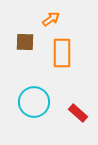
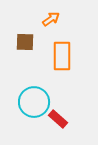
orange rectangle: moved 3 px down
red rectangle: moved 20 px left, 6 px down
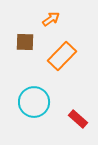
orange rectangle: rotated 44 degrees clockwise
red rectangle: moved 20 px right
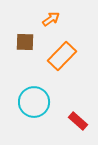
red rectangle: moved 2 px down
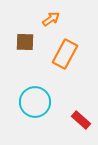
orange rectangle: moved 3 px right, 2 px up; rotated 16 degrees counterclockwise
cyan circle: moved 1 px right
red rectangle: moved 3 px right, 1 px up
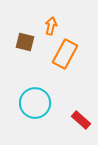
orange arrow: moved 7 px down; rotated 42 degrees counterclockwise
brown square: rotated 12 degrees clockwise
cyan circle: moved 1 px down
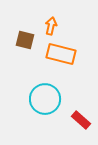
brown square: moved 2 px up
orange rectangle: moved 4 px left; rotated 76 degrees clockwise
cyan circle: moved 10 px right, 4 px up
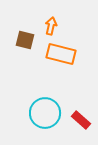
cyan circle: moved 14 px down
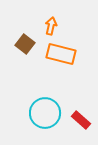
brown square: moved 4 px down; rotated 24 degrees clockwise
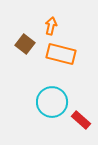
cyan circle: moved 7 px right, 11 px up
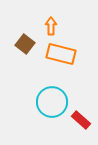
orange arrow: rotated 12 degrees counterclockwise
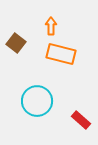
brown square: moved 9 px left, 1 px up
cyan circle: moved 15 px left, 1 px up
